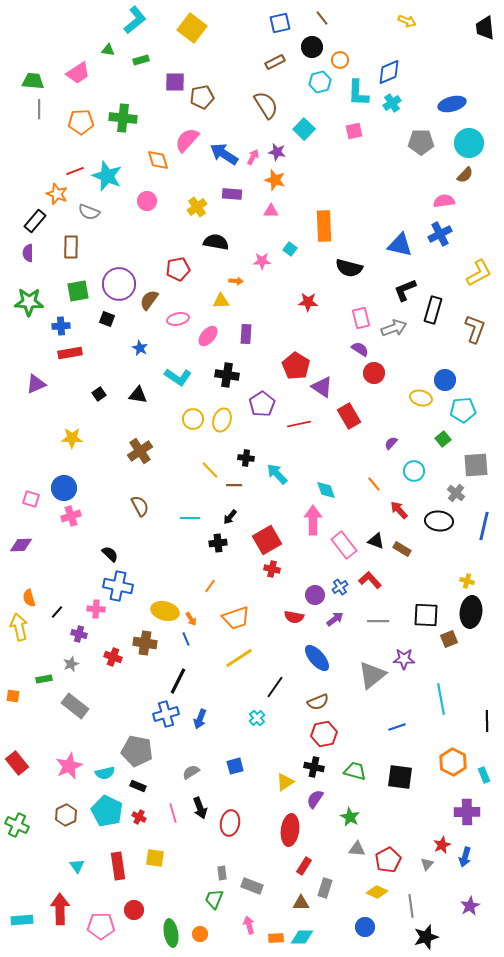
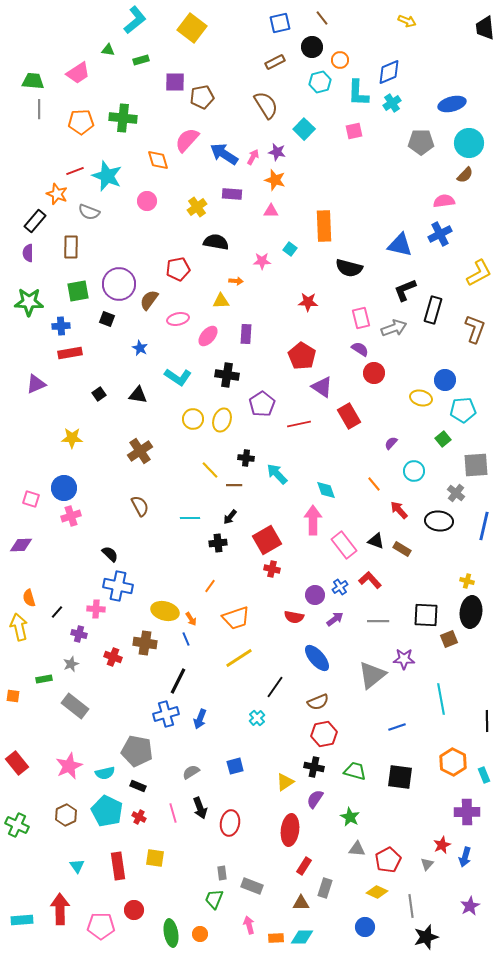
red pentagon at (296, 366): moved 6 px right, 10 px up
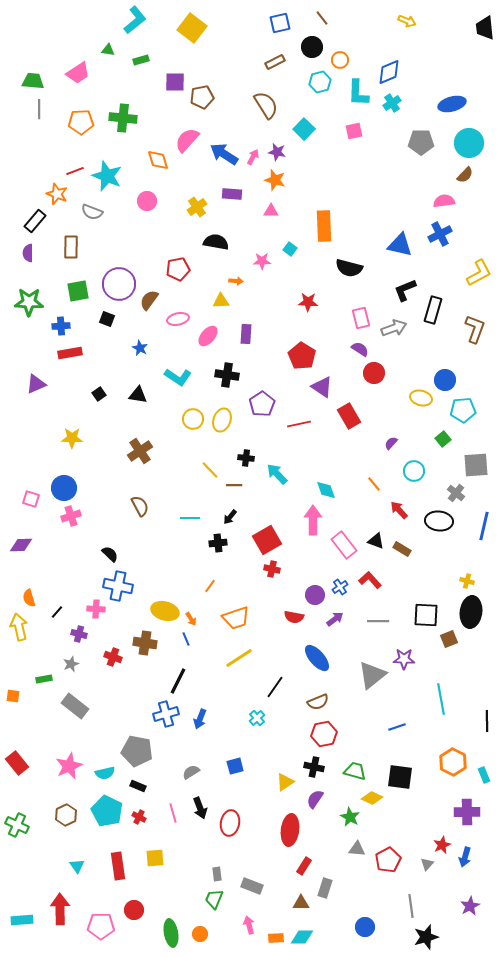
gray semicircle at (89, 212): moved 3 px right
yellow square at (155, 858): rotated 12 degrees counterclockwise
gray rectangle at (222, 873): moved 5 px left, 1 px down
yellow diamond at (377, 892): moved 5 px left, 94 px up
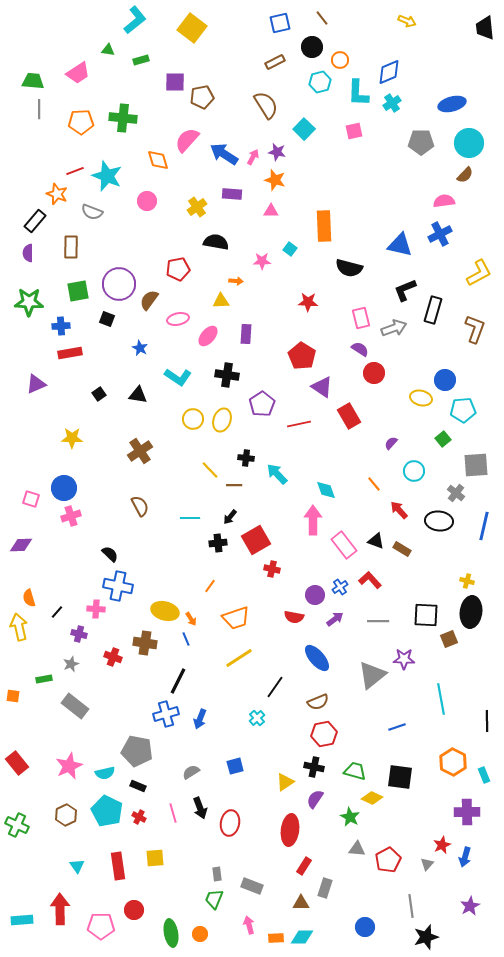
red square at (267, 540): moved 11 px left
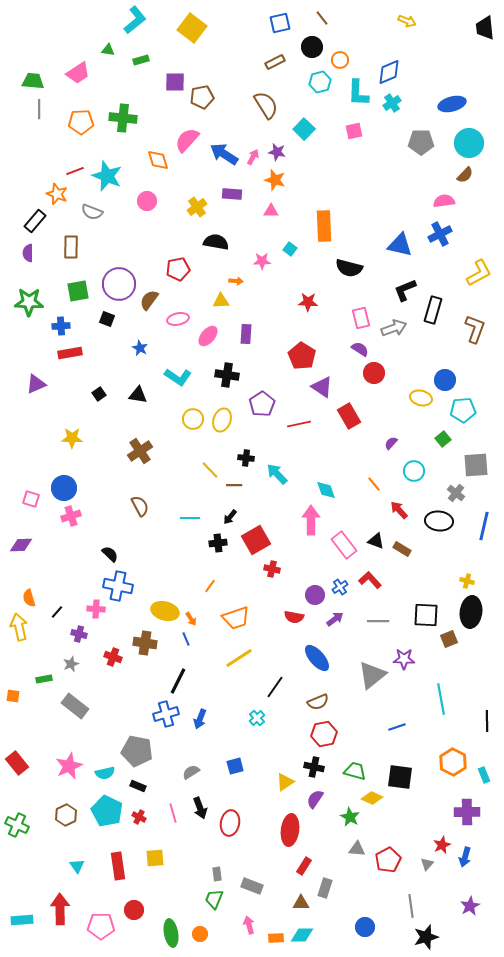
pink arrow at (313, 520): moved 2 px left
cyan diamond at (302, 937): moved 2 px up
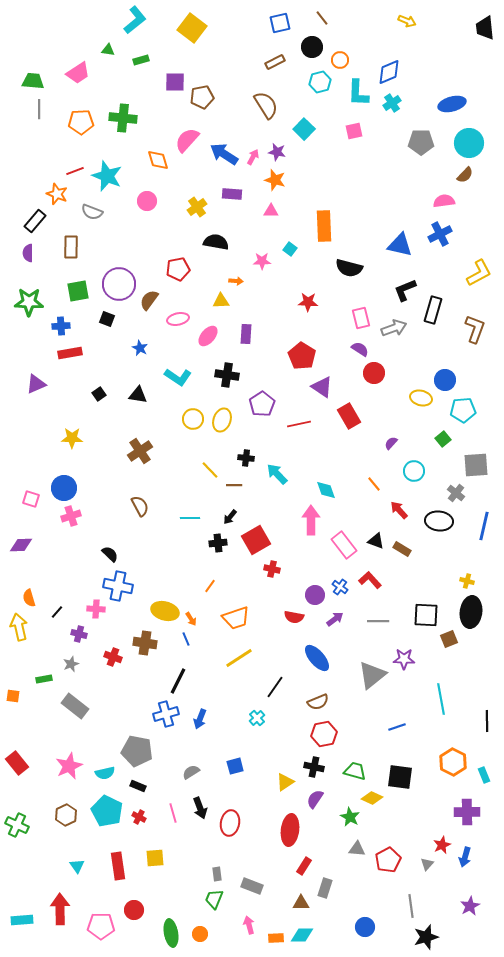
blue cross at (340, 587): rotated 21 degrees counterclockwise
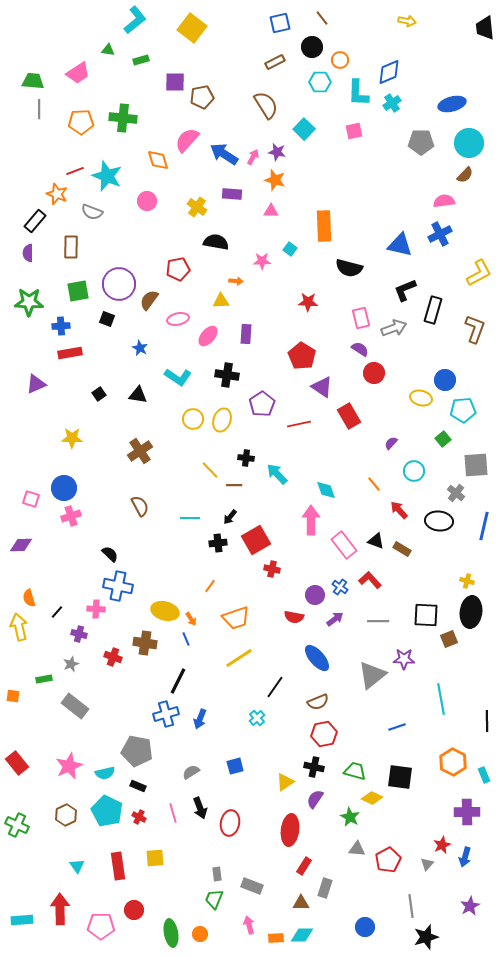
yellow arrow at (407, 21): rotated 12 degrees counterclockwise
cyan hexagon at (320, 82): rotated 15 degrees clockwise
yellow cross at (197, 207): rotated 18 degrees counterclockwise
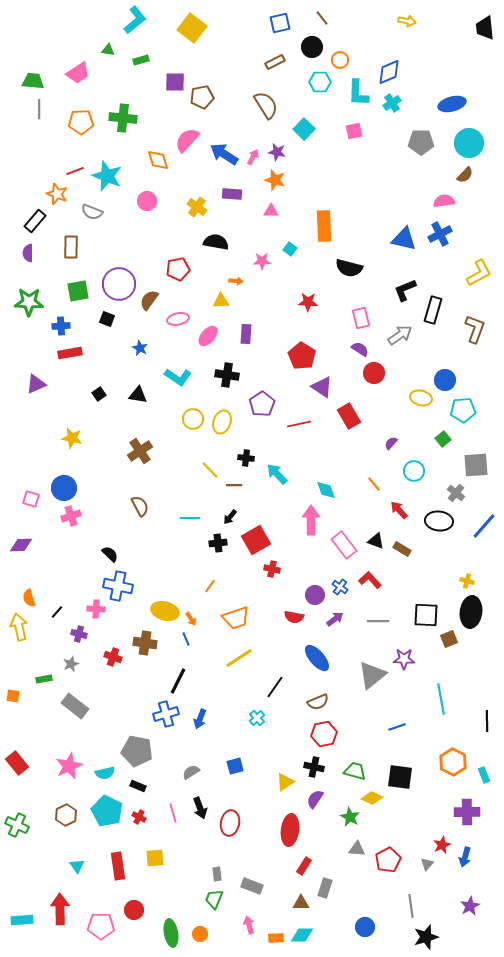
blue triangle at (400, 245): moved 4 px right, 6 px up
gray arrow at (394, 328): moved 6 px right, 7 px down; rotated 15 degrees counterclockwise
yellow ellipse at (222, 420): moved 2 px down
yellow star at (72, 438): rotated 10 degrees clockwise
blue line at (484, 526): rotated 28 degrees clockwise
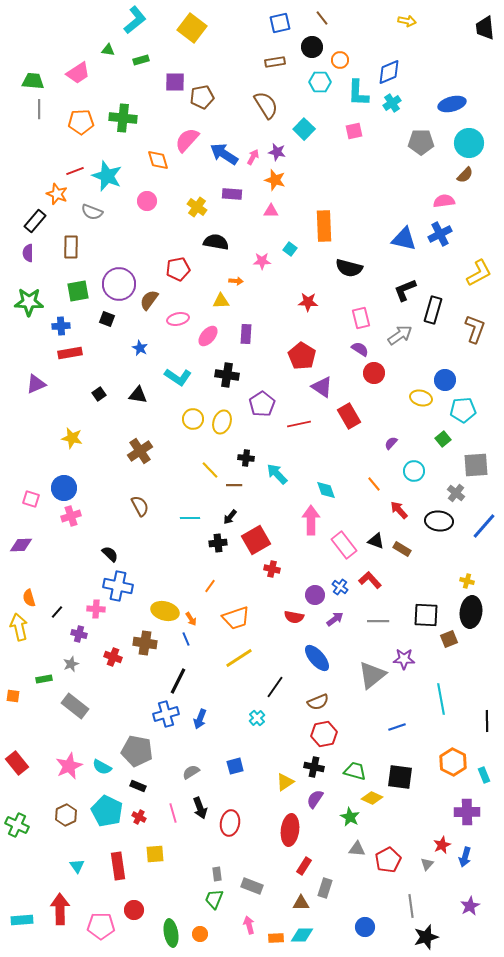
brown rectangle at (275, 62): rotated 18 degrees clockwise
cyan semicircle at (105, 773): moved 3 px left, 6 px up; rotated 42 degrees clockwise
yellow square at (155, 858): moved 4 px up
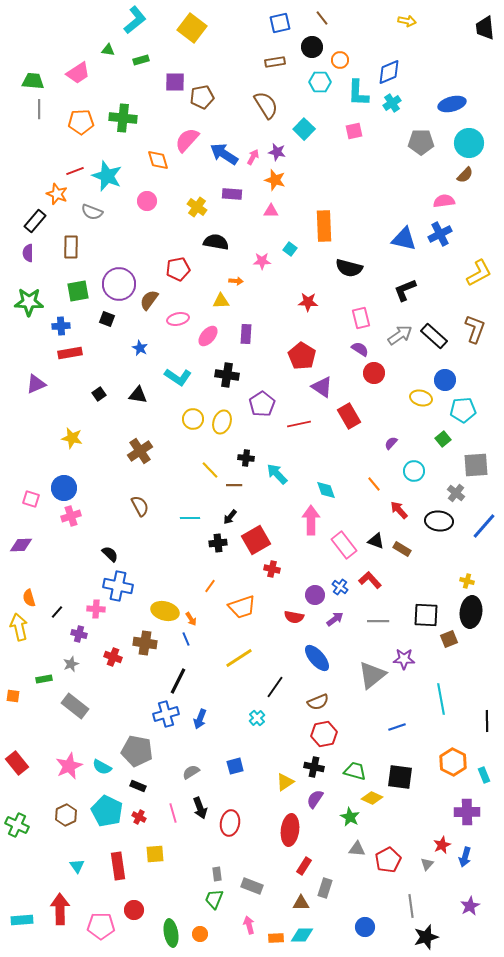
black rectangle at (433, 310): moved 1 px right, 26 px down; rotated 64 degrees counterclockwise
orange trapezoid at (236, 618): moved 6 px right, 11 px up
